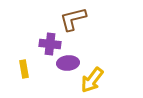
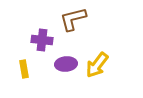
purple cross: moved 8 px left, 4 px up
purple ellipse: moved 2 px left, 1 px down
yellow arrow: moved 5 px right, 15 px up
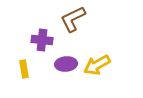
brown L-shape: rotated 12 degrees counterclockwise
yellow arrow: rotated 24 degrees clockwise
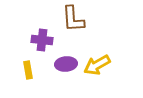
brown L-shape: rotated 68 degrees counterclockwise
yellow rectangle: moved 4 px right, 1 px down
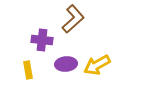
brown L-shape: rotated 128 degrees counterclockwise
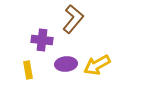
brown L-shape: rotated 8 degrees counterclockwise
